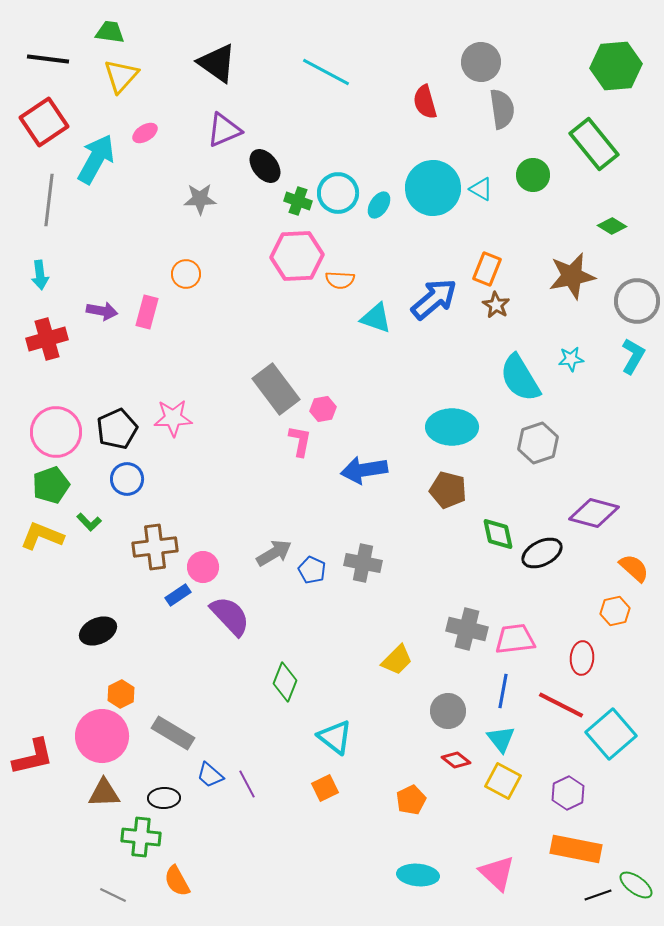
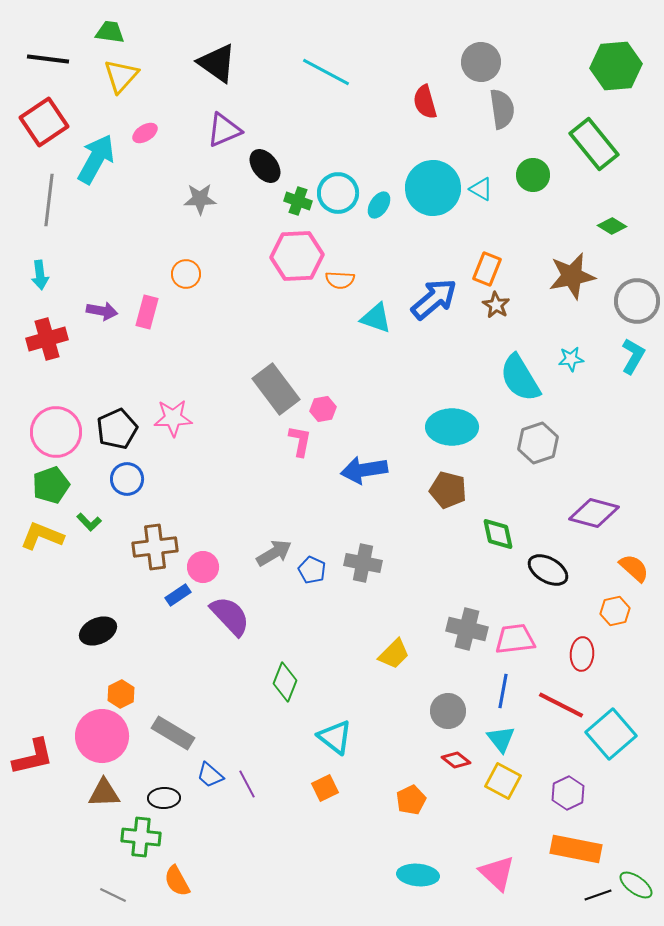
black ellipse at (542, 553): moved 6 px right, 17 px down; rotated 57 degrees clockwise
red ellipse at (582, 658): moved 4 px up
yellow trapezoid at (397, 660): moved 3 px left, 6 px up
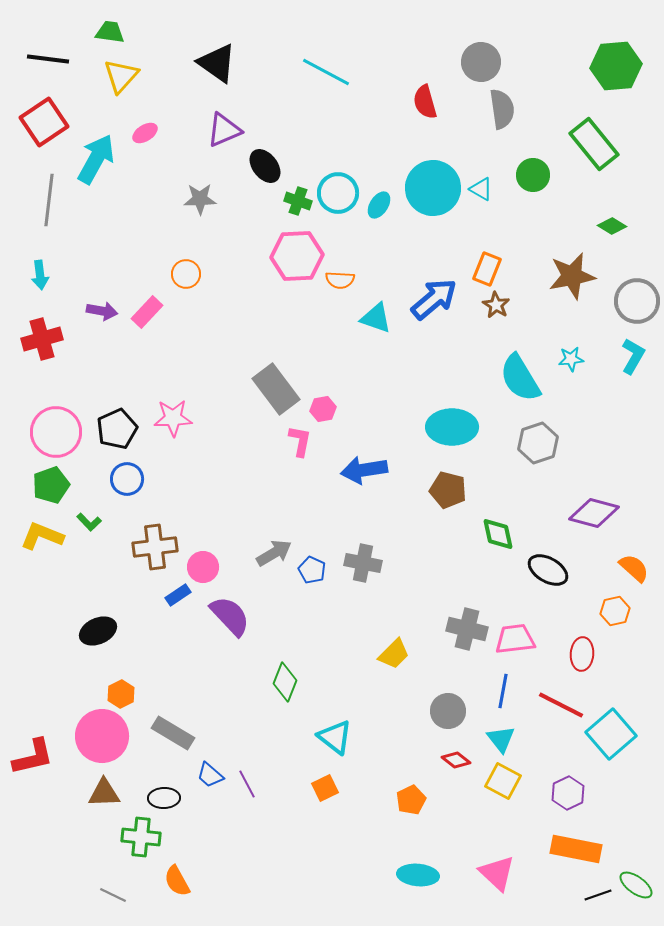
pink rectangle at (147, 312): rotated 28 degrees clockwise
red cross at (47, 339): moved 5 px left
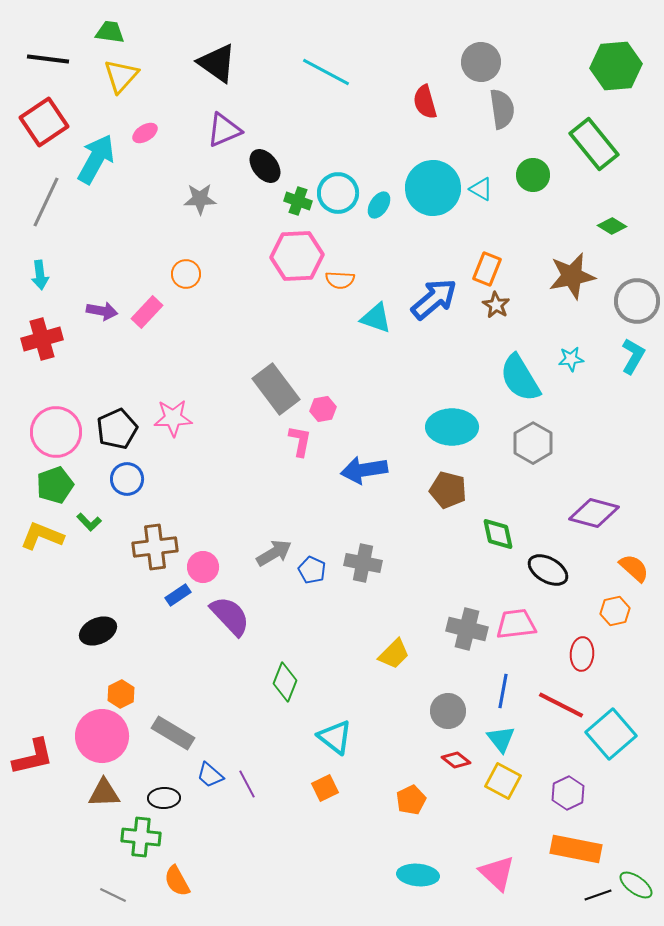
gray line at (49, 200): moved 3 px left, 2 px down; rotated 18 degrees clockwise
gray hexagon at (538, 443): moved 5 px left; rotated 12 degrees counterclockwise
green pentagon at (51, 485): moved 4 px right
pink trapezoid at (515, 639): moved 1 px right, 15 px up
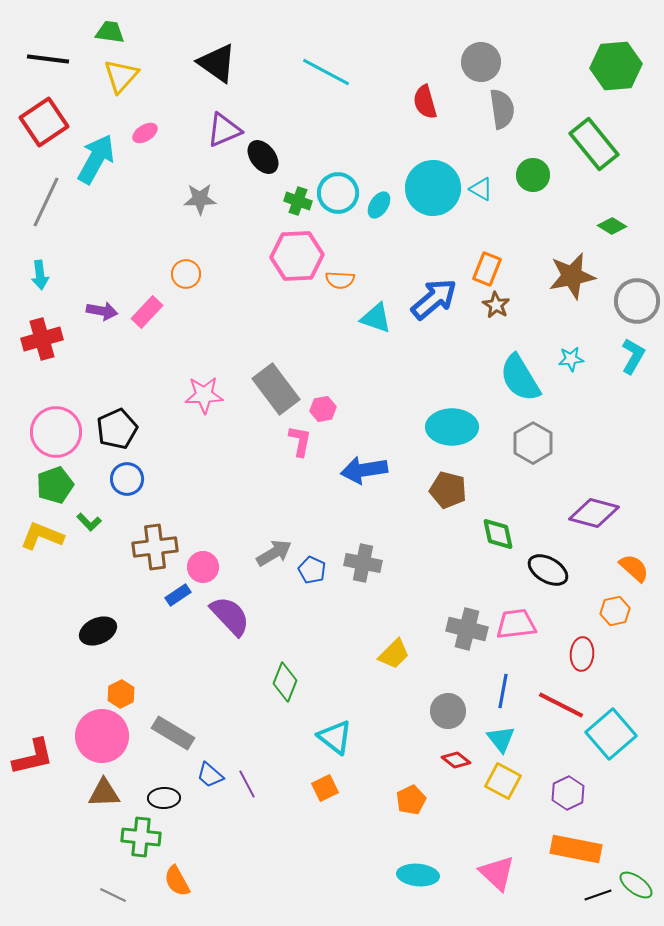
black ellipse at (265, 166): moved 2 px left, 9 px up
pink star at (173, 418): moved 31 px right, 23 px up
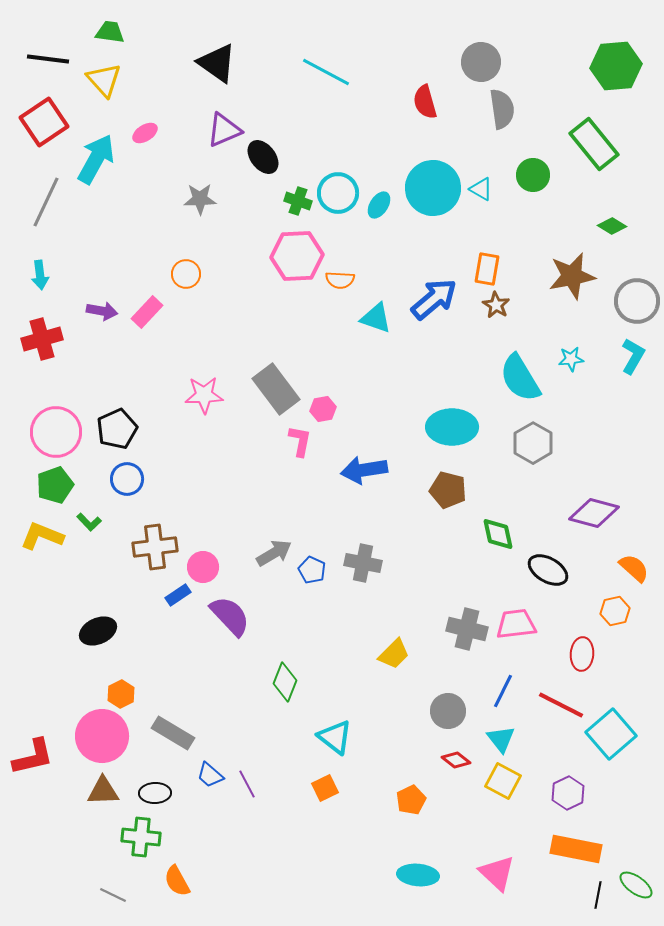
yellow triangle at (121, 76): moved 17 px left, 4 px down; rotated 24 degrees counterclockwise
orange rectangle at (487, 269): rotated 12 degrees counterclockwise
blue line at (503, 691): rotated 16 degrees clockwise
brown triangle at (104, 793): moved 1 px left, 2 px up
black ellipse at (164, 798): moved 9 px left, 5 px up
black line at (598, 895): rotated 60 degrees counterclockwise
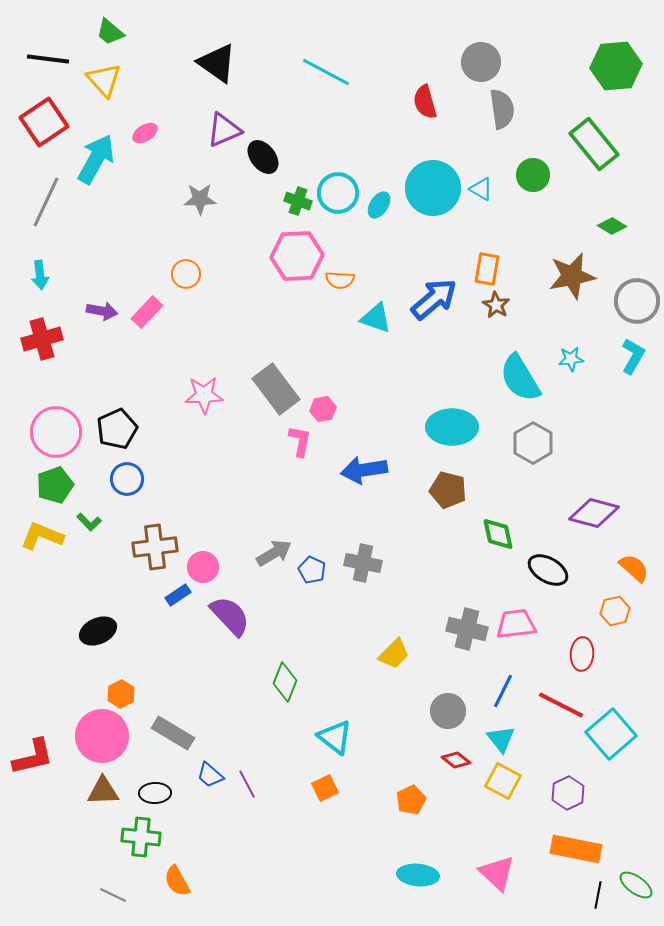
green trapezoid at (110, 32): rotated 148 degrees counterclockwise
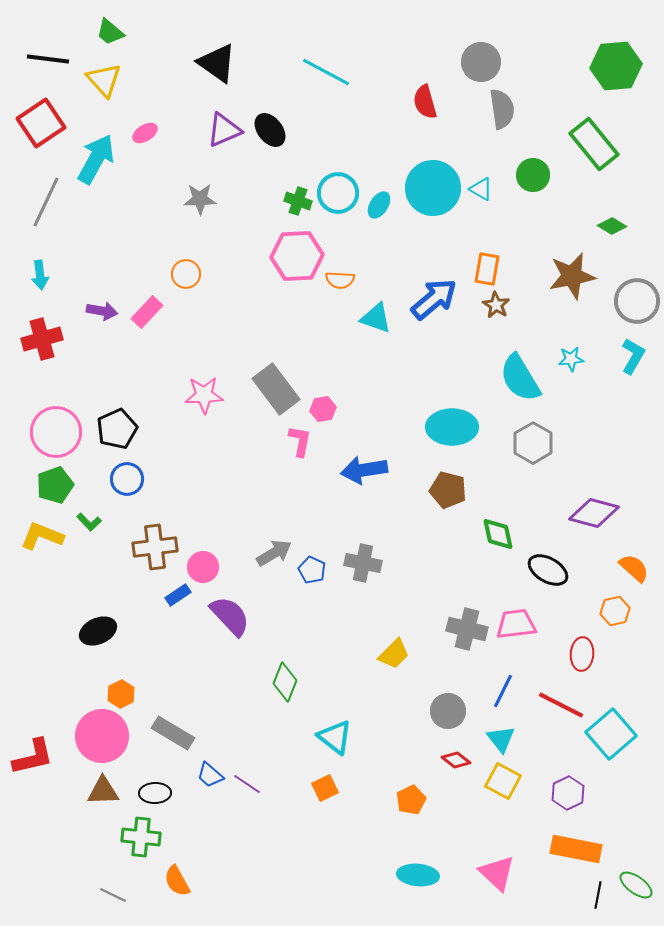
red square at (44, 122): moved 3 px left, 1 px down
black ellipse at (263, 157): moved 7 px right, 27 px up
purple line at (247, 784): rotated 28 degrees counterclockwise
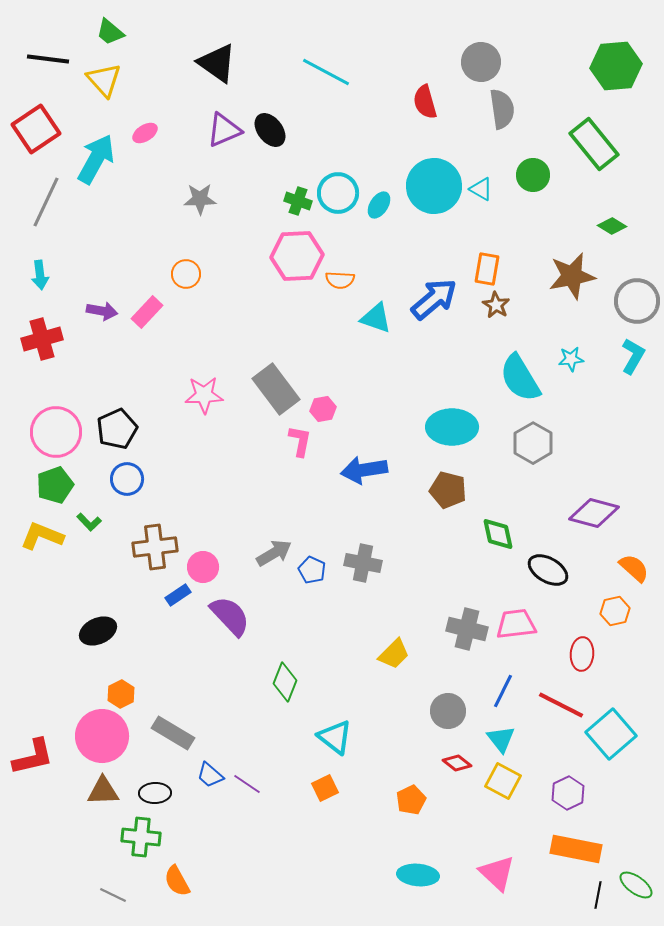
red square at (41, 123): moved 5 px left, 6 px down
cyan circle at (433, 188): moved 1 px right, 2 px up
red diamond at (456, 760): moved 1 px right, 3 px down
